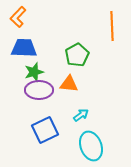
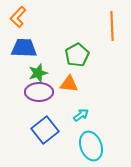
green star: moved 4 px right, 1 px down
purple ellipse: moved 2 px down
blue square: rotated 12 degrees counterclockwise
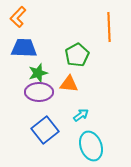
orange line: moved 3 px left, 1 px down
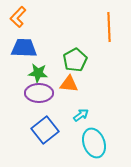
green pentagon: moved 2 px left, 5 px down
green star: rotated 24 degrees clockwise
purple ellipse: moved 1 px down
cyan ellipse: moved 3 px right, 3 px up
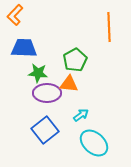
orange L-shape: moved 3 px left, 2 px up
purple ellipse: moved 8 px right
cyan ellipse: rotated 28 degrees counterclockwise
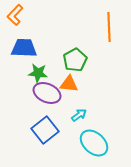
purple ellipse: rotated 24 degrees clockwise
cyan arrow: moved 2 px left
